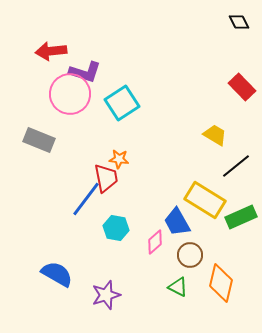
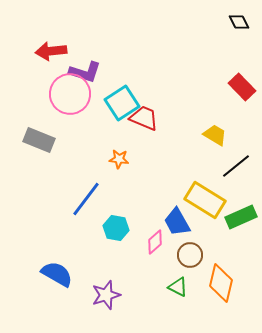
red trapezoid: moved 38 px right, 60 px up; rotated 56 degrees counterclockwise
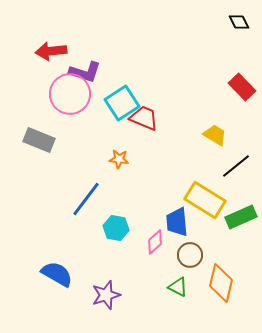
blue trapezoid: rotated 24 degrees clockwise
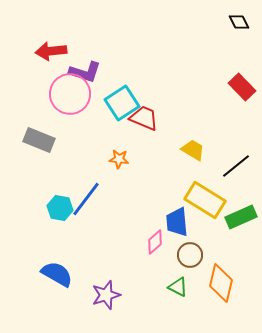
yellow trapezoid: moved 22 px left, 15 px down
cyan hexagon: moved 56 px left, 20 px up
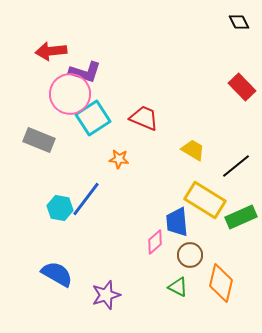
cyan square: moved 29 px left, 15 px down
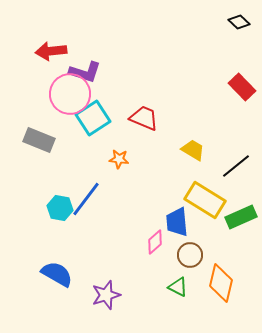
black diamond: rotated 20 degrees counterclockwise
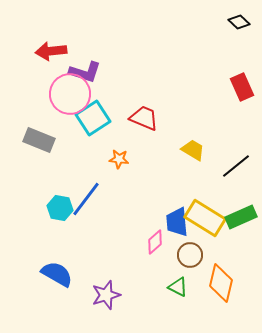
red rectangle: rotated 20 degrees clockwise
yellow rectangle: moved 18 px down
